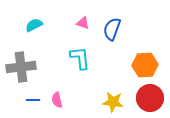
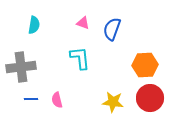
cyan semicircle: rotated 126 degrees clockwise
blue line: moved 2 px left, 1 px up
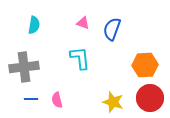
gray cross: moved 3 px right
yellow star: rotated 10 degrees clockwise
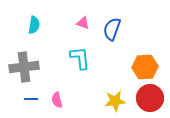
orange hexagon: moved 2 px down
yellow star: moved 2 px right, 1 px up; rotated 25 degrees counterclockwise
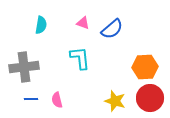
cyan semicircle: moved 7 px right
blue semicircle: rotated 150 degrees counterclockwise
yellow star: rotated 25 degrees clockwise
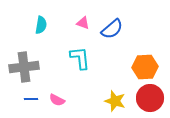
pink semicircle: rotated 49 degrees counterclockwise
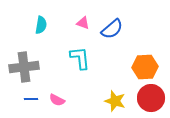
red circle: moved 1 px right
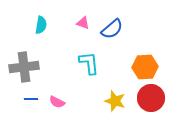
cyan L-shape: moved 9 px right, 5 px down
pink semicircle: moved 2 px down
